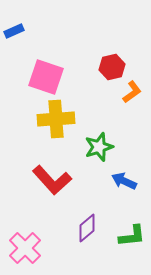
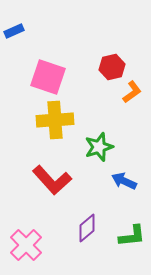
pink square: moved 2 px right
yellow cross: moved 1 px left, 1 px down
pink cross: moved 1 px right, 3 px up
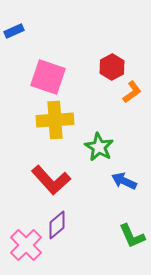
red hexagon: rotated 15 degrees counterclockwise
green star: rotated 24 degrees counterclockwise
red L-shape: moved 1 px left
purple diamond: moved 30 px left, 3 px up
green L-shape: rotated 72 degrees clockwise
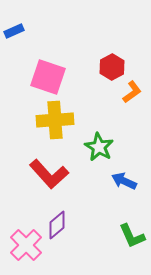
red L-shape: moved 2 px left, 6 px up
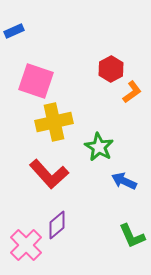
red hexagon: moved 1 px left, 2 px down
pink square: moved 12 px left, 4 px down
yellow cross: moved 1 px left, 2 px down; rotated 9 degrees counterclockwise
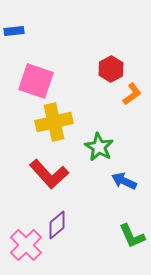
blue rectangle: rotated 18 degrees clockwise
orange L-shape: moved 2 px down
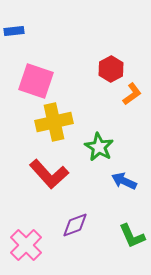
purple diamond: moved 18 px right; rotated 20 degrees clockwise
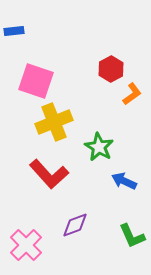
yellow cross: rotated 9 degrees counterclockwise
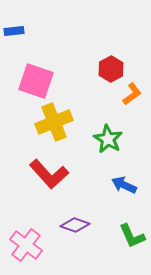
green star: moved 9 px right, 8 px up
blue arrow: moved 4 px down
purple diamond: rotated 40 degrees clockwise
pink cross: rotated 8 degrees counterclockwise
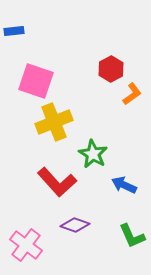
green star: moved 15 px left, 15 px down
red L-shape: moved 8 px right, 8 px down
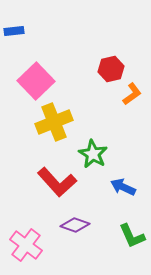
red hexagon: rotated 15 degrees clockwise
pink square: rotated 27 degrees clockwise
blue arrow: moved 1 px left, 2 px down
